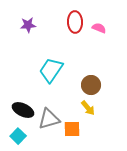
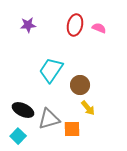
red ellipse: moved 3 px down; rotated 15 degrees clockwise
brown circle: moved 11 px left
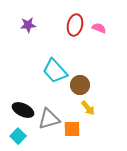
cyan trapezoid: moved 4 px right, 1 px down; rotated 76 degrees counterclockwise
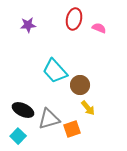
red ellipse: moved 1 px left, 6 px up
orange square: rotated 18 degrees counterclockwise
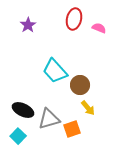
purple star: rotated 28 degrees counterclockwise
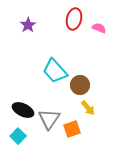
gray triangle: rotated 40 degrees counterclockwise
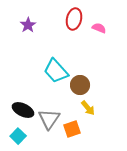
cyan trapezoid: moved 1 px right
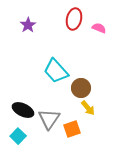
brown circle: moved 1 px right, 3 px down
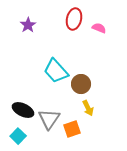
brown circle: moved 4 px up
yellow arrow: rotated 14 degrees clockwise
